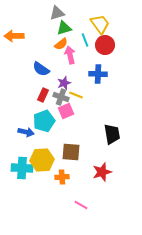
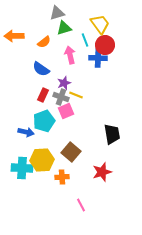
orange semicircle: moved 17 px left, 2 px up
blue cross: moved 16 px up
brown square: rotated 36 degrees clockwise
pink line: rotated 32 degrees clockwise
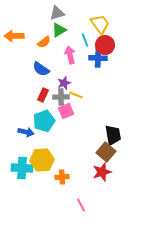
green triangle: moved 5 px left, 2 px down; rotated 14 degrees counterclockwise
gray cross: rotated 21 degrees counterclockwise
black trapezoid: moved 1 px right, 1 px down
brown square: moved 35 px right
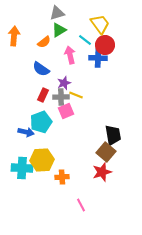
orange arrow: rotated 96 degrees clockwise
cyan line: rotated 32 degrees counterclockwise
cyan pentagon: moved 3 px left, 1 px down
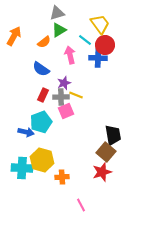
orange arrow: rotated 24 degrees clockwise
yellow hexagon: rotated 20 degrees clockwise
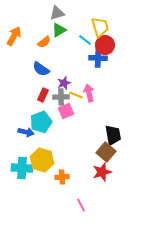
yellow trapezoid: moved 3 px down; rotated 20 degrees clockwise
pink arrow: moved 19 px right, 38 px down
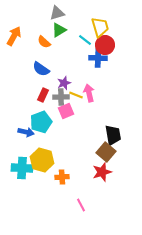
orange semicircle: rotated 80 degrees clockwise
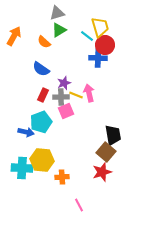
cyan line: moved 2 px right, 4 px up
yellow hexagon: rotated 10 degrees counterclockwise
pink line: moved 2 px left
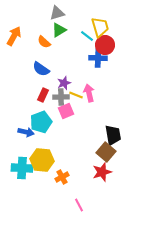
orange cross: rotated 24 degrees counterclockwise
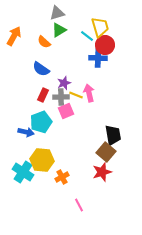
cyan cross: moved 1 px right, 4 px down; rotated 30 degrees clockwise
